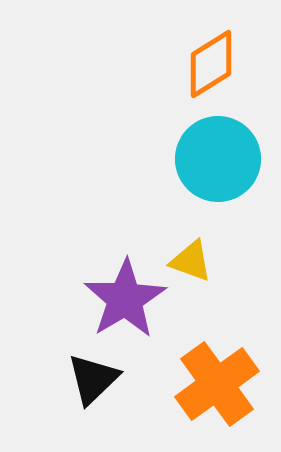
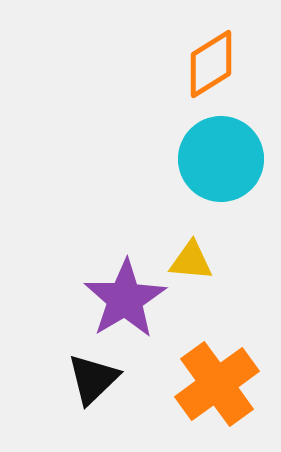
cyan circle: moved 3 px right
yellow triangle: rotated 15 degrees counterclockwise
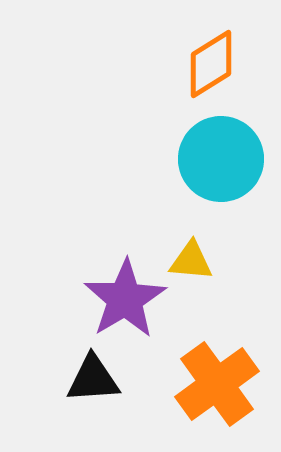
black triangle: rotated 40 degrees clockwise
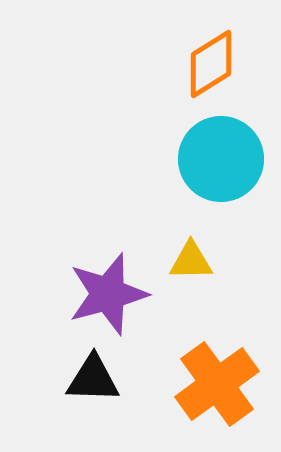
yellow triangle: rotated 6 degrees counterclockwise
purple star: moved 17 px left, 5 px up; rotated 16 degrees clockwise
black triangle: rotated 6 degrees clockwise
